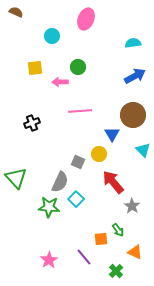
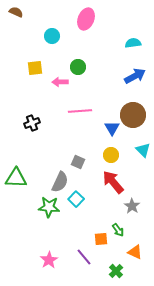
blue triangle: moved 6 px up
yellow circle: moved 12 px right, 1 px down
green triangle: rotated 45 degrees counterclockwise
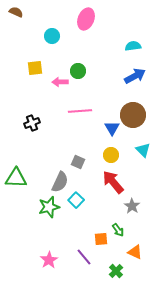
cyan semicircle: moved 3 px down
green circle: moved 4 px down
cyan square: moved 1 px down
green star: rotated 20 degrees counterclockwise
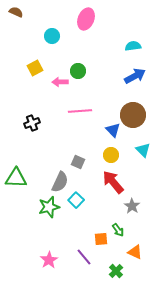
yellow square: rotated 21 degrees counterclockwise
blue triangle: moved 1 px right, 2 px down; rotated 14 degrees counterclockwise
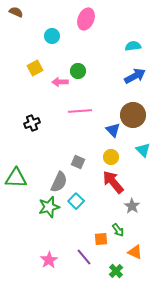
yellow circle: moved 2 px down
gray semicircle: moved 1 px left
cyan square: moved 1 px down
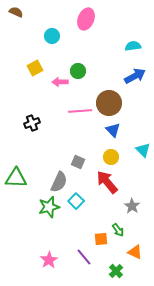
brown circle: moved 24 px left, 12 px up
red arrow: moved 6 px left
